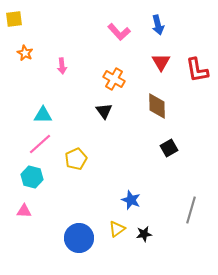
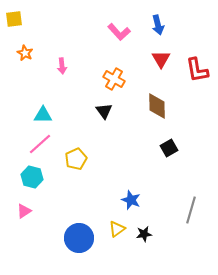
red triangle: moved 3 px up
pink triangle: rotated 35 degrees counterclockwise
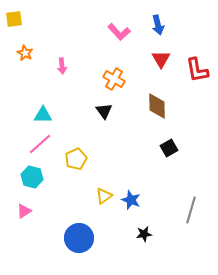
yellow triangle: moved 13 px left, 33 px up
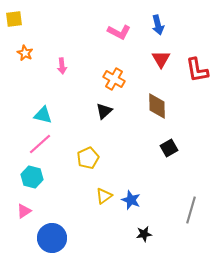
pink L-shape: rotated 20 degrees counterclockwise
black triangle: rotated 24 degrees clockwise
cyan triangle: rotated 12 degrees clockwise
yellow pentagon: moved 12 px right, 1 px up
blue circle: moved 27 px left
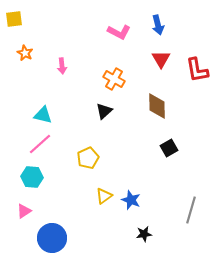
cyan hexagon: rotated 10 degrees counterclockwise
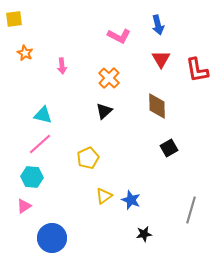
pink L-shape: moved 4 px down
orange cross: moved 5 px left, 1 px up; rotated 15 degrees clockwise
pink triangle: moved 5 px up
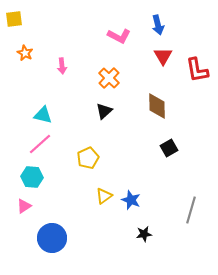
red triangle: moved 2 px right, 3 px up
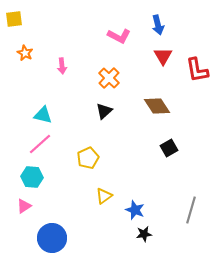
brown diamond: rotated 32 degrees counterclockwise
blue star: moved 4 px right, 10 px down
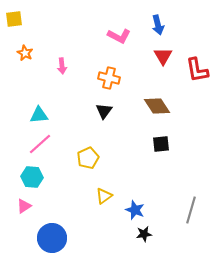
orange cross: rotated 30 degrees counterclockwise
black triangle: rotated 12 degrees counterclockwise
cyan triangle: moved 4 px left; rotated 18 degrees counterclockwise
black square: moved 8 px left, 4 px up; rotated 24 degrees clockwise
